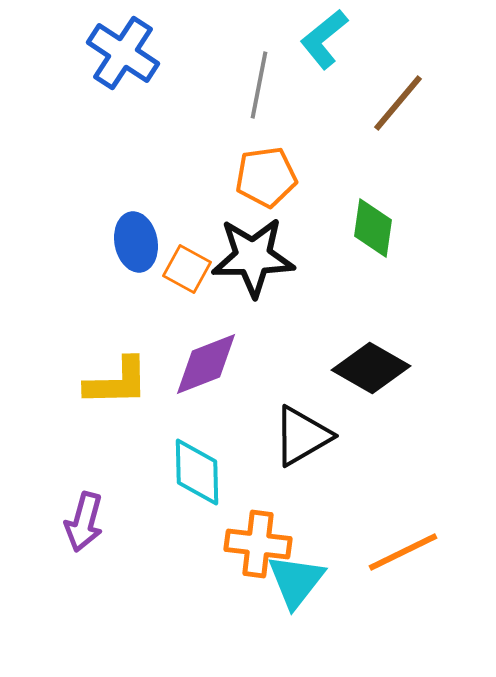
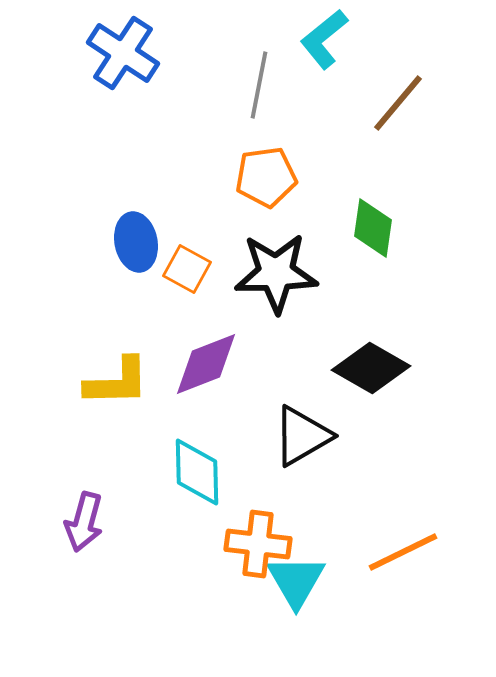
black star: moved 23 px right, 16 px down
cyan triangle: rotated 8 degrees counterclockwise
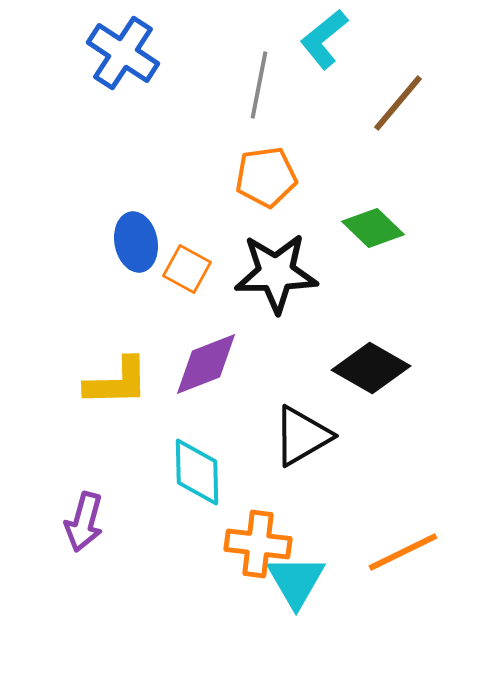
green diamond: rotated 54 degrees counterclockwise
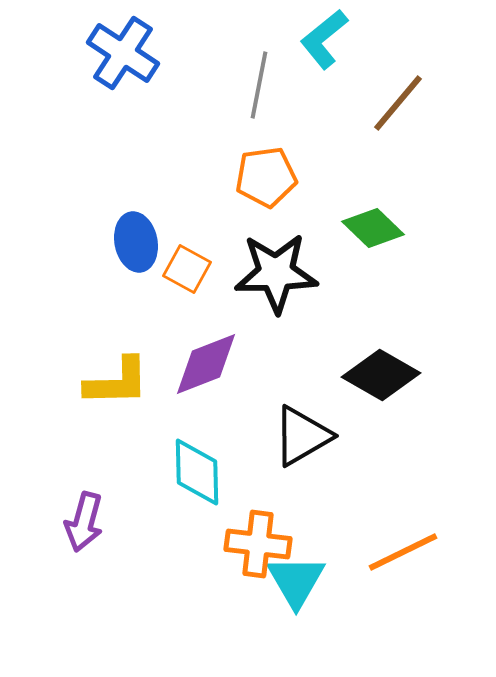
black diamond: moved 10 px right, 7 px down
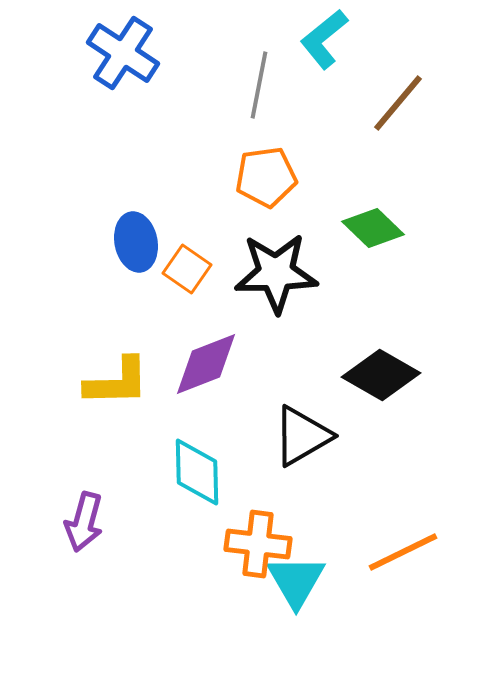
orange square: rotated 6 degrees clockwise
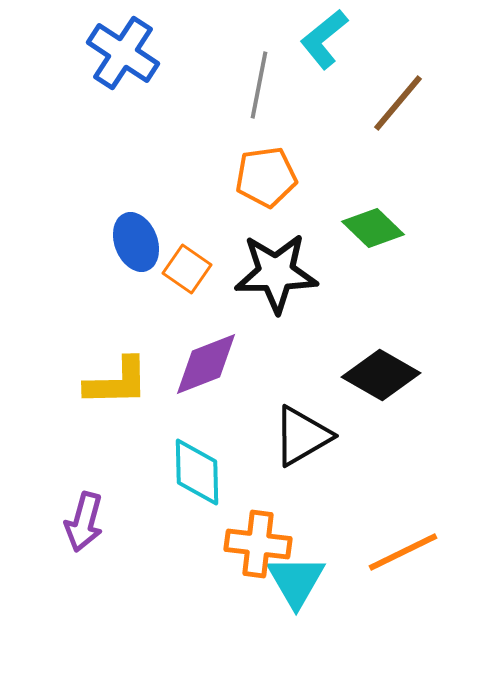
blue ellipse: rotated 10 degrees counterclockwise
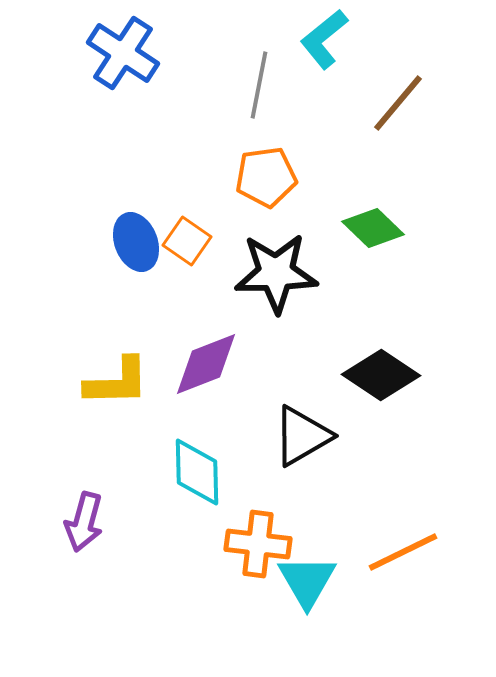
orange square: moved 28 px up
black diamond: rotated 4 degrees clockwise
cyan triangle: moved 11 px right
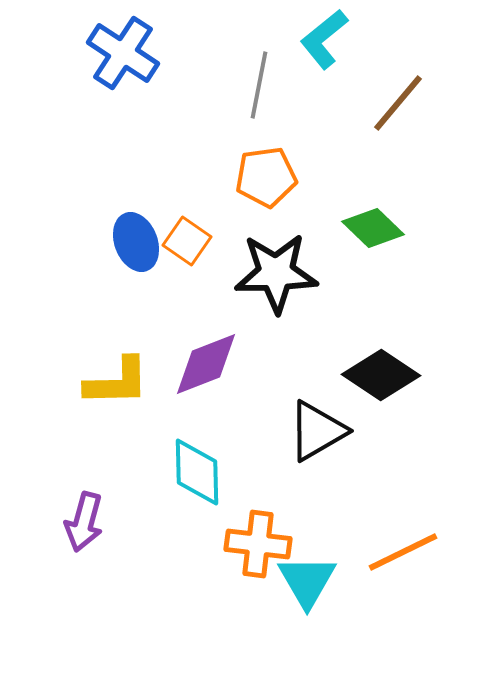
black triangle: moved 15 px right, 5 px up
